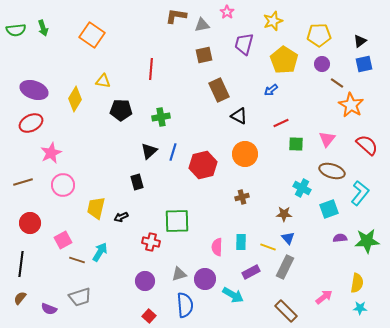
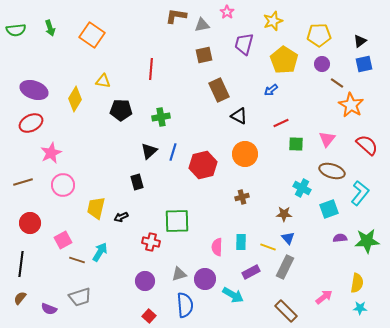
green arrow at (43, 28): moved 7 px right
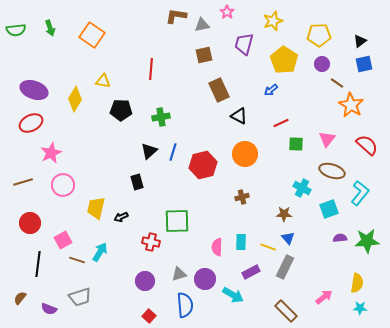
black line at (21, 264): moved 17 px right
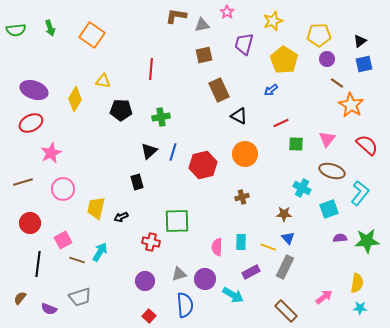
purple circle at (322, 64): moved 5 px right, 5 px up
pink circle at (63, 185): moved 4 px down
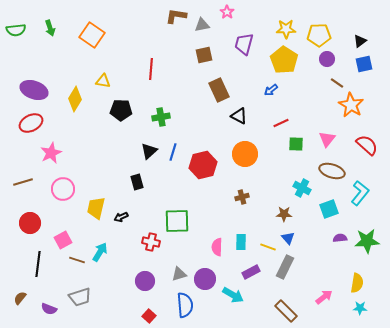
yellow star at (273, 21): moved 13 px right, 8 px down; rotated 18 degrees clockwise
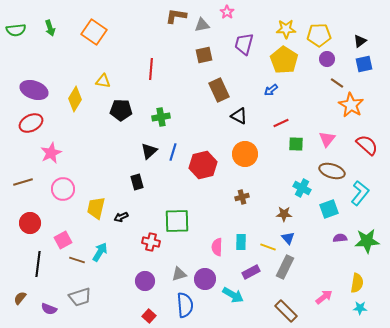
orange square at (92, 35): moved 2 px right, 3 px up
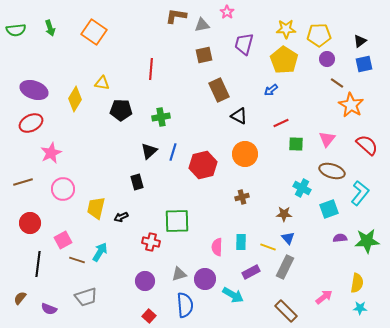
yellow triangle at (103, 81): moved 1 px left, 2 px down
gray trapezoid at (80, 297): moved 6 px right
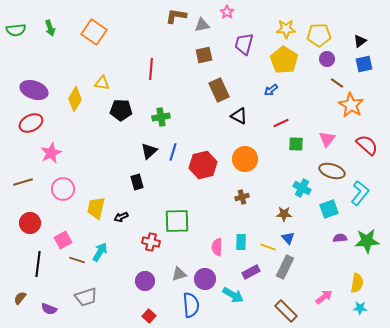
orange circle at (245, 154): moved 5 px down
blue semicircle at (185, 305): moved 6 px right
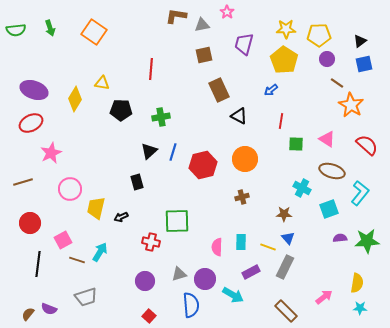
red line at (281, 123): moved 2 px up; rotated 56 degrees counterclockwise
pink triangle at (327, 139): rotated 36 degrees counterclockwise
pink circle at (63, 189): moved 7 px right
brown semicircle at (20, 298): moved 8 px right, 16 px down
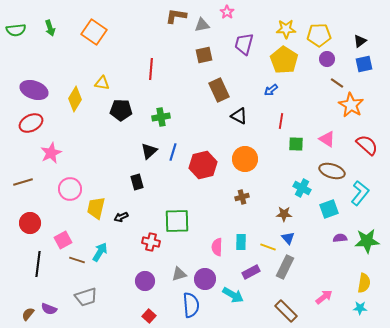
yellow semicircle at (357, 283): moved 7 px right
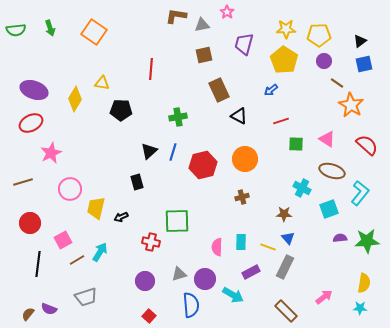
purple circle at (327, 59): moved 3 px left, 2 px down
green cross at (161, 117): moved 17 px right
red line at (281, 121): rotated 63 degrees clockwise
brown line at (77, 260): rotated 49 degrees counterclockwise
